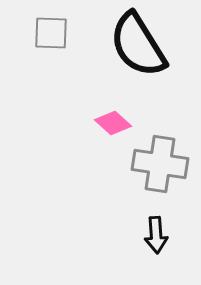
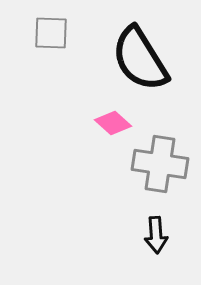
black semicircle: moved 2 px right, 14 px down
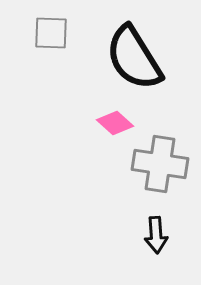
black semicircle: moved 6 px left, 1 px up
pink diamond: moved 2 px right
